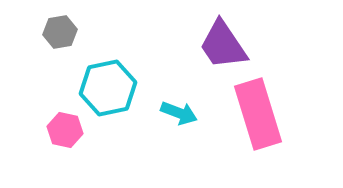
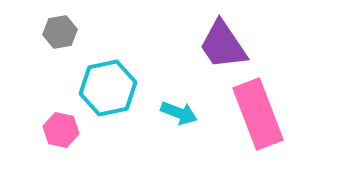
pink rectangle: rotated 4 degrees counterclockwise
pink hexagon: moved 4 px left
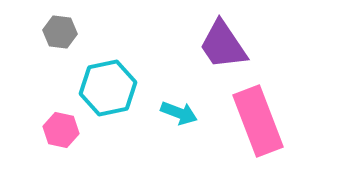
gray hexagon: rotated 16 degrees clockwise
pink rectangle: moved 7 px down
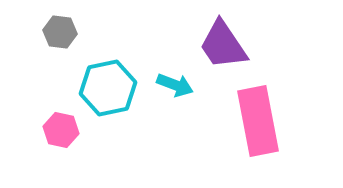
cyan arrow: moved 4 px left, 28 px up
pink rectangle: rotated 10 degrees clockwise
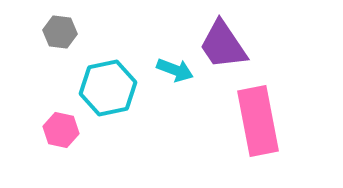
cyan arrow: moved 15 px up
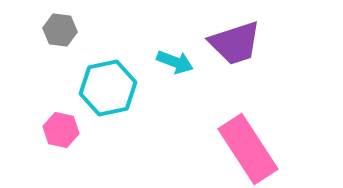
gray hexagon: moved 2 px up
purple trapezoid: moved 12 px right, 2 px up; rotated 74 degrees counterclockwise
cyan arrow: moved 8 px up
pink rectangle: moved 10 px left, 28 px down; rotated 22 degrees counterclockwise
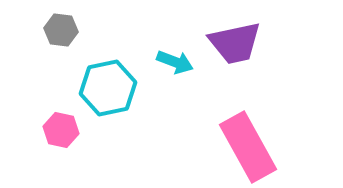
gray hexagon: moved 1 px right
purple trapezoid: rotated 6 degrees clockwise
pink rectangle: moved 2 px up; rotated 4 degrees clockwise
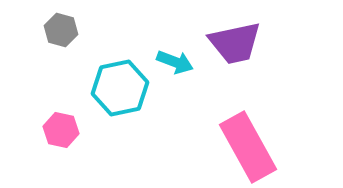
gray hexagon: rotated 8 degrees clockwise
cyan hexagon: moved 12 px right
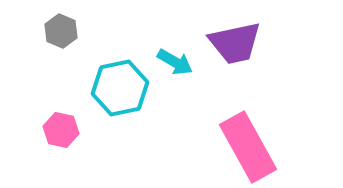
gray hexagon: moved 1 px down; rotated 8 degrees clockwise
cyan arrow: rotated 9 degrees clockwise
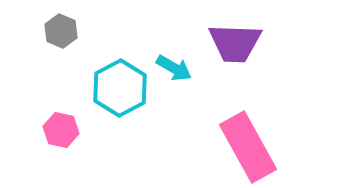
purple trapezoid: rotated 14 degrees clockwise
cyan arrow: moved 1 px left, 6 px down
cyan hexagon: rotated 16 degrees counterclockwise
